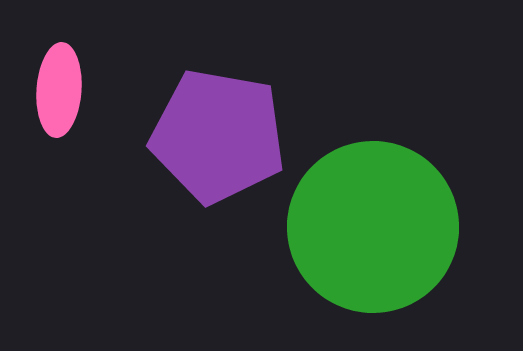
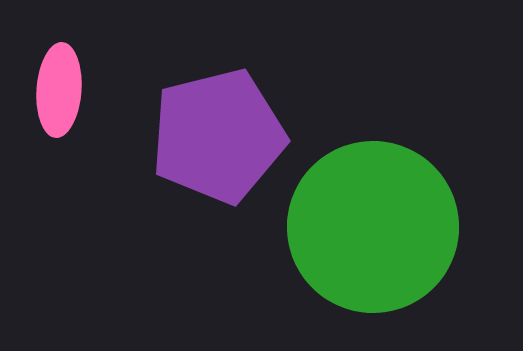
purple pentagon: rotated 24 degrees counterclockwise
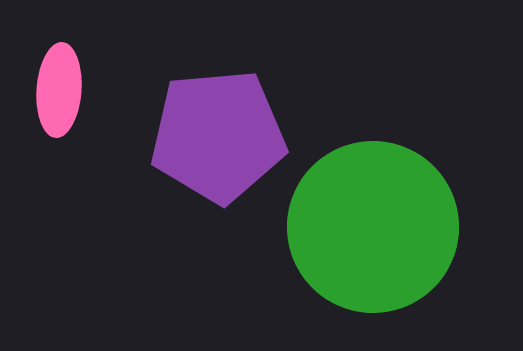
purple pentagon: rotated 9 degrees clockwise
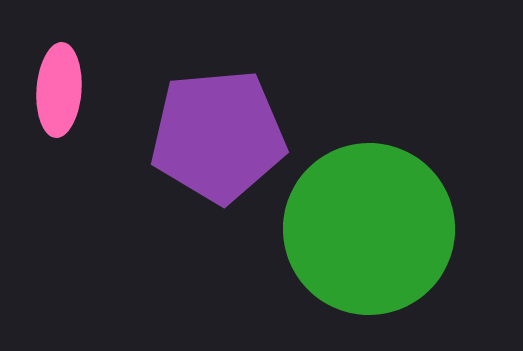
green circle: moved 4 px left, 2 px down
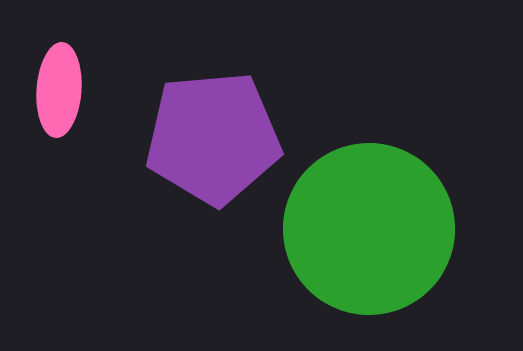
purple pentagon: moved 5 px left, 2 px down
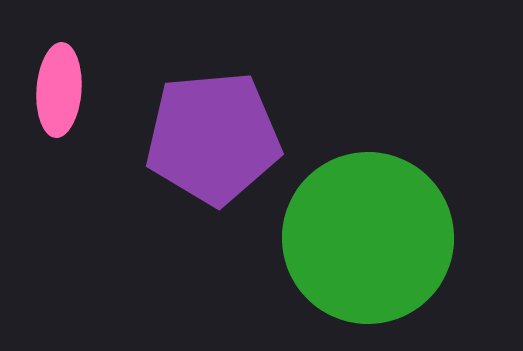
green circle: moved 1 px left, 9 px down
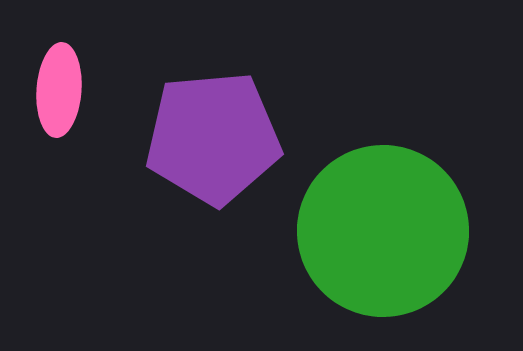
green circle: moved 15 px right, 7 px up
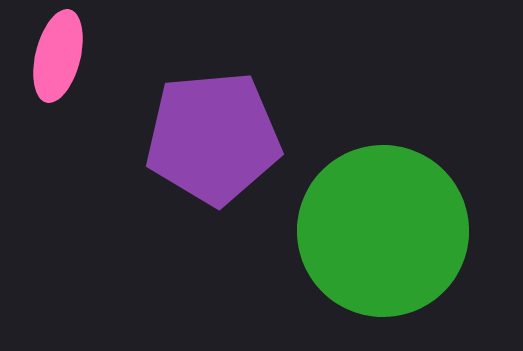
pink ellipse: moved 1 px left, 34 px up; rotated 10 degrees clockwise
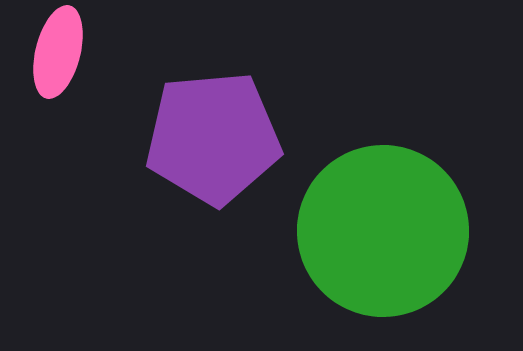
pink ellipse: moved 4 px up
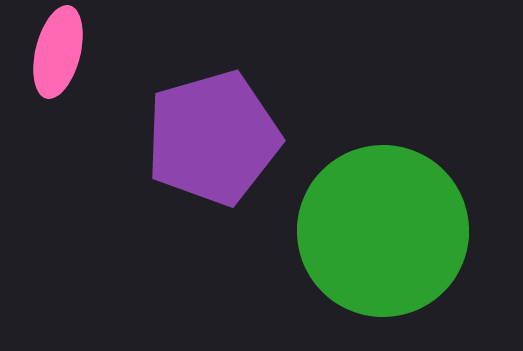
purple pentagon: rotated 11 degrees counterclockwise
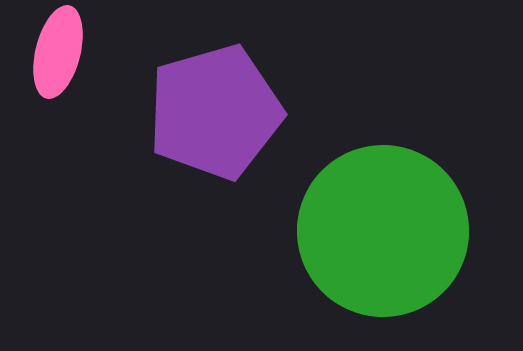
purple pentagon: moved 2 px right, 26 px up
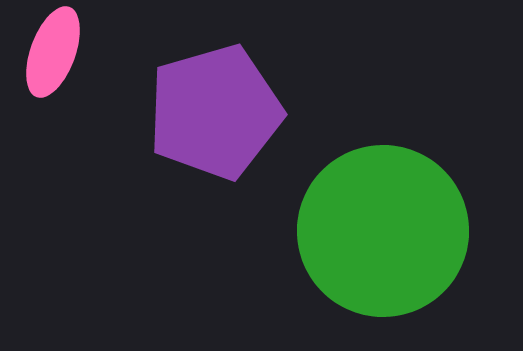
pink ellipse: moved 5 px left; rotated 6 degrees clockwise
